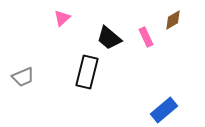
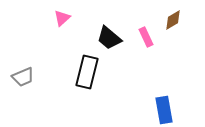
blue rectangle: rotated 60 degrees counterclockwise
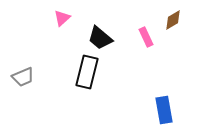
black trapezoid: moved 9 px left
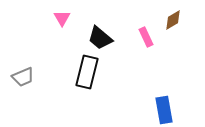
pink triangle: rotated 18 degrees counterclockwise
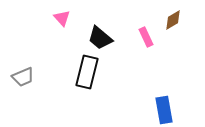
pink triangle: rotated 12 degrees counterclockwise
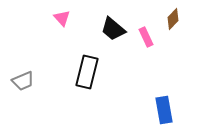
brown diamond: moved 1 px up; rotated 15 degrees counterclockwise
black trapezoid: moved 13 px right, 9 px up
gray trapezoid: moved 4 px down
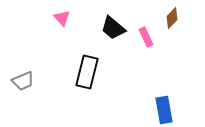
brown diamond: moved 1 px left, 1 px up
black trapezoid: moved 1 px up
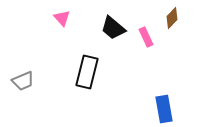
blue rectangle: moved 1 px up
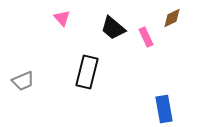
brown diamond: rotated 20 degrees clockwise
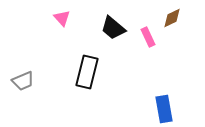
pink rectangle: moved 2 px right
